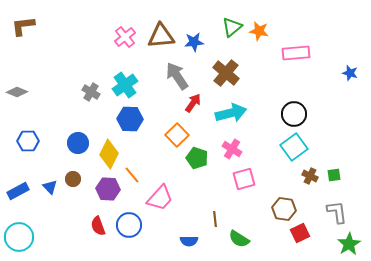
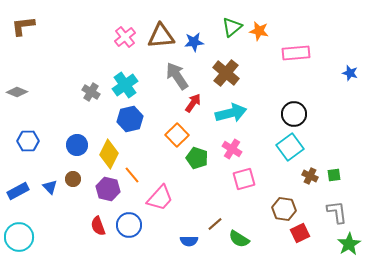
blue hexagon at (130, 119): rotated 15 degrees counterclockwise
blue circle at (78, 143): moved 1 px left, 2 px down
cyan square at (294, 147): moved 4 px left
purple hexagon at (108, 189): rotated 10 degrees clockwise
brown line at (215, 219): moved 5 px down; rotated 56 degrees clockwise
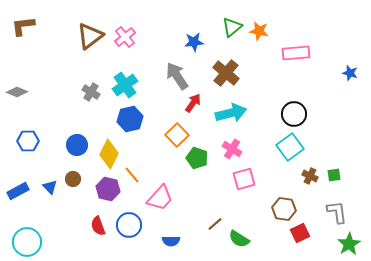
brown triangle at (161, 36): moved 71 px left; rotated 32 degrees counterclockwise
cyan circle at (19, 237): moved 8 px right, 5 px down
blue semicircle at (189, 241): moved 18 px left
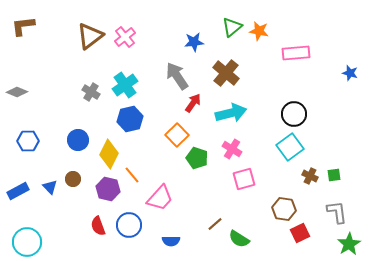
blue circle at (77, 145): moved 1 px right, 5 px up
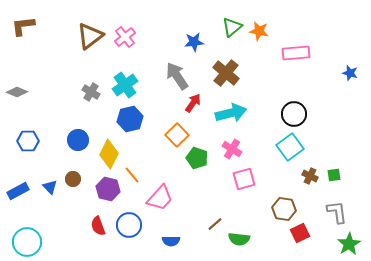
green semicircle at (239, 239): rotated 25 degrees counterclockwise
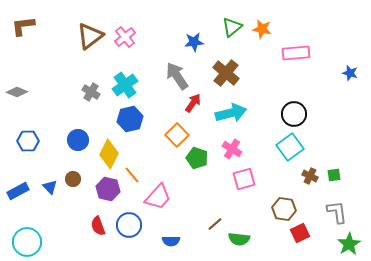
orange star at (259, 31): moved 3 px right, 2 px up
pink trapezoid at (160, 198): moved 2 px left, 1 px up
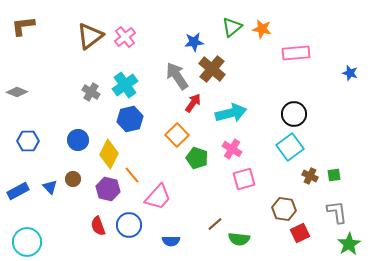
brown cross at (226, 73): moved 14 px left, 4 px up
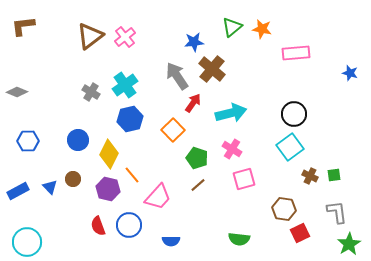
orange square at (177, 135): moved 4 px left, 5 px up
brown line at (215, 224): moved 17 px left, 39 px up
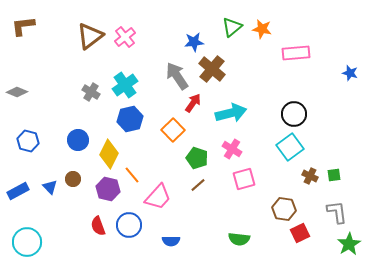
blue hexagon at (28, 141): rotated 15 degrees clockwise
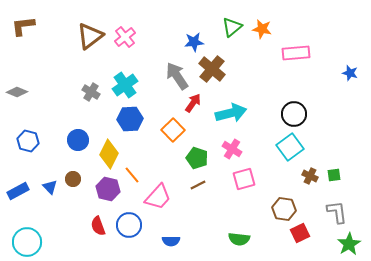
blue hexagon at (130, 119): rotated 10 degrees clockwise
brown line at (198, 185): rotated 14 degrees clockwise
